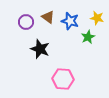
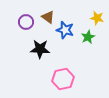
blue star: moved 5 px left, 9 px down
black star: rotated 18 degrees counterclockwise
pink hexagon: rotated 15 degrees counterclockwise
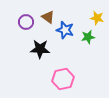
green star: rotated 16 degrees clockwise
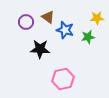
yellow star: rotated 16 degrees counterclockwise
